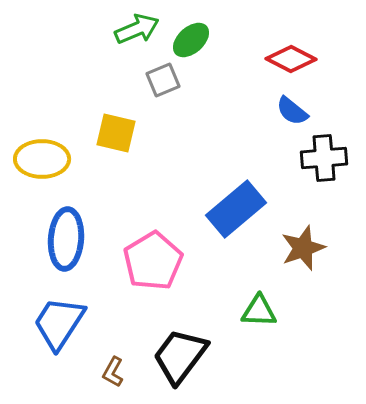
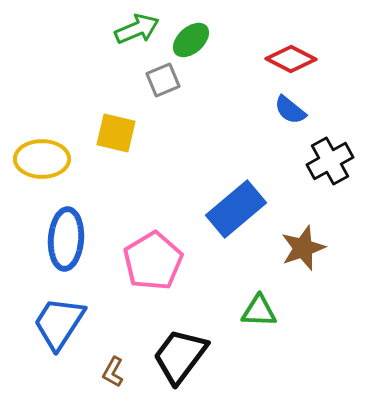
blue semicircle: moved 2 px left, 1 px up
black cross: moved 6 px right, 3 px down; rotated 24 degrees counterclockwise
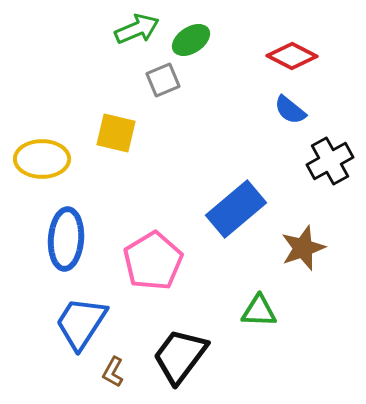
green ellipse: rotated 9 degrees clockwise
red diamond: moved 1 px right, 3 px up
blue trapezoid: moved 22 px right
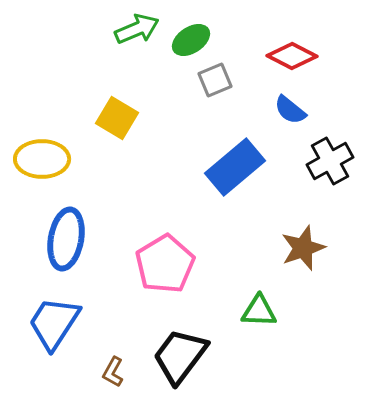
gray square: moved 52 px right
yellow square: moved 1 px right, 15 px up; rotated 18 degrees clockwise
blue rectangle: moved 1 px left, 42 px up
blue ellipse: rotated 6 degrees clockwise
pink pentagon: moved 12 px right, 3 px down
blue trapezoid: moved 27 px left
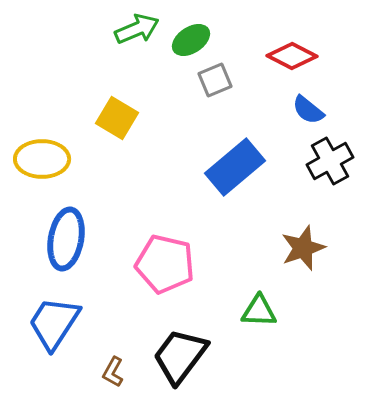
blue semicircle: moved 18 px right
pink pentagon: rotated 28 degrees counterclockwise
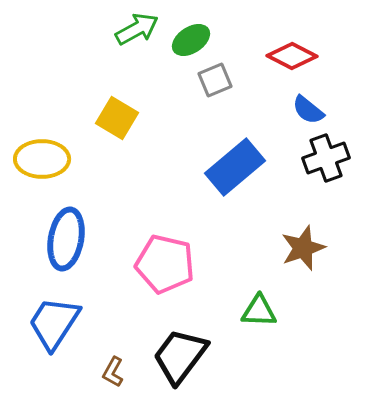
green arrow: rotated 6 degrees counterclockwise
black cross: moved 4 px left, 3 px up; rotated 9 degrees clockwise
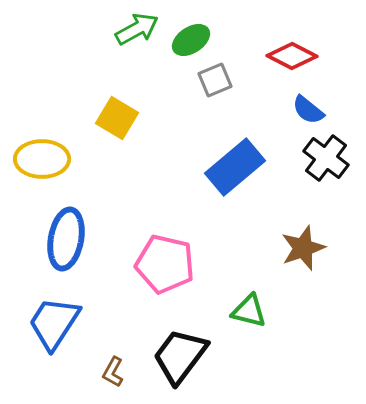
black cross: rotated 33 degrees counterclockwise
green triangle: moved 10 px left; rotated 12 degrees clockwise
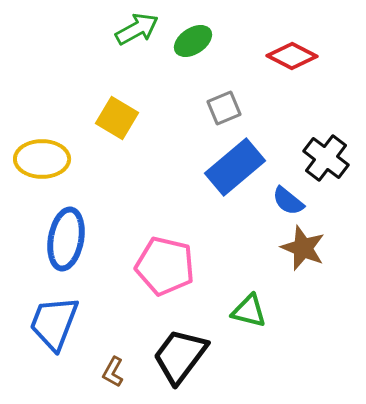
green ellipse: moved 2 px right, 1 px down
gray square: moved 9 px right, 28 px down
blue semicircle: moved 20 px left, 91 px down
brown star: rotated 30 degrees counterclockwise
pink pentagon: moved 2 px down
blue trapezoid: rotated 12 degrees counterclockwise
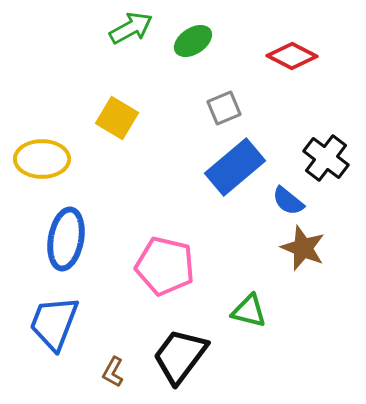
green arrow: moved 6 px left, 1 px up
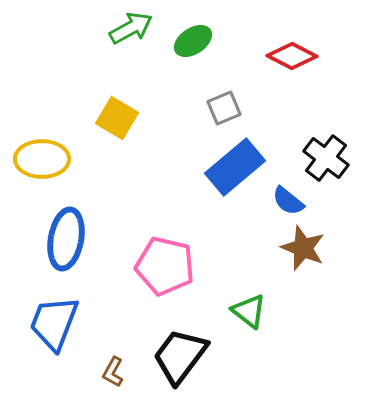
green triangle: rotated 24 degrees clockwise
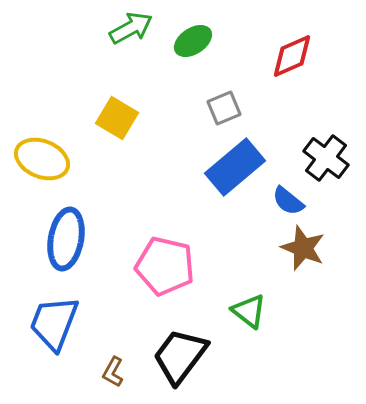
red diamond: rotated 51 degrees counterclockwise
yellow ellipse: rotated 22 degrees clockwise
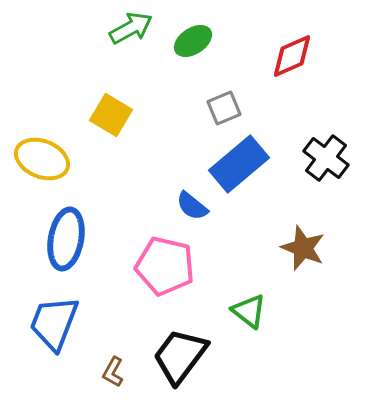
yellow square: moved 6 px left, 3 px up
blue rectangle: moved 4 px right, 3 px up
blue semicircle: moved 96 px left, 5 px down
